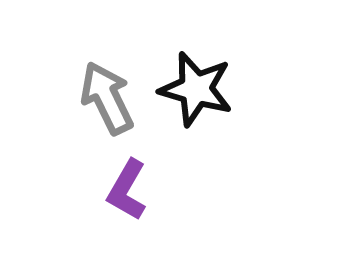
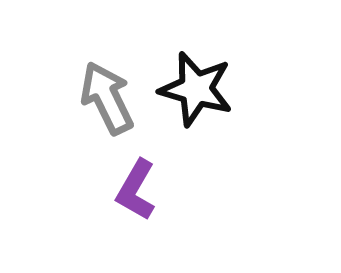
purple L-shape: moved 9 px right
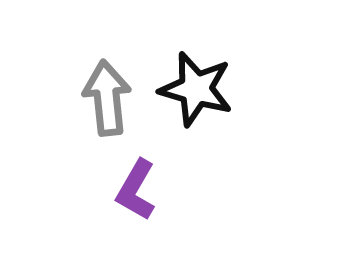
gray arrow: rotated 20 degrees clockwise
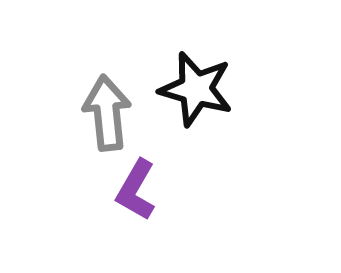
gray arrow: moved 15 px down
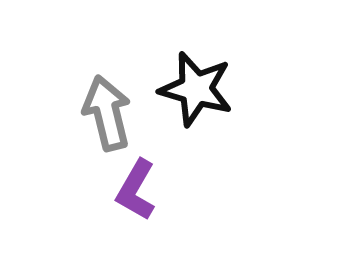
gray arrow: rotated 8 degrees counterclockwise
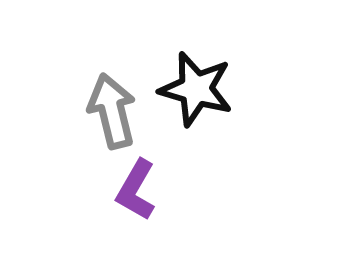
gray arrow: moved 5 px right, 2 px up
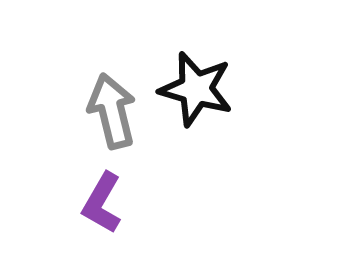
purple L-shape: moved 34 px left, 13 px down
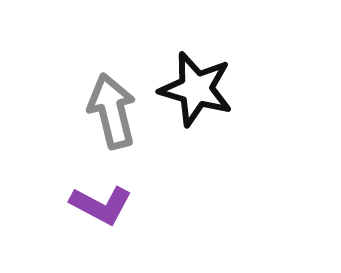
purple L-shape: moved 1 px left, 2 px down; rotated 92 degrees counterclockwise
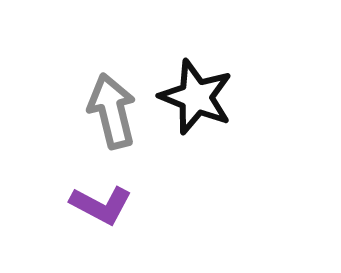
black star: moved 8 px down; rotated 6 degrees clockwise
